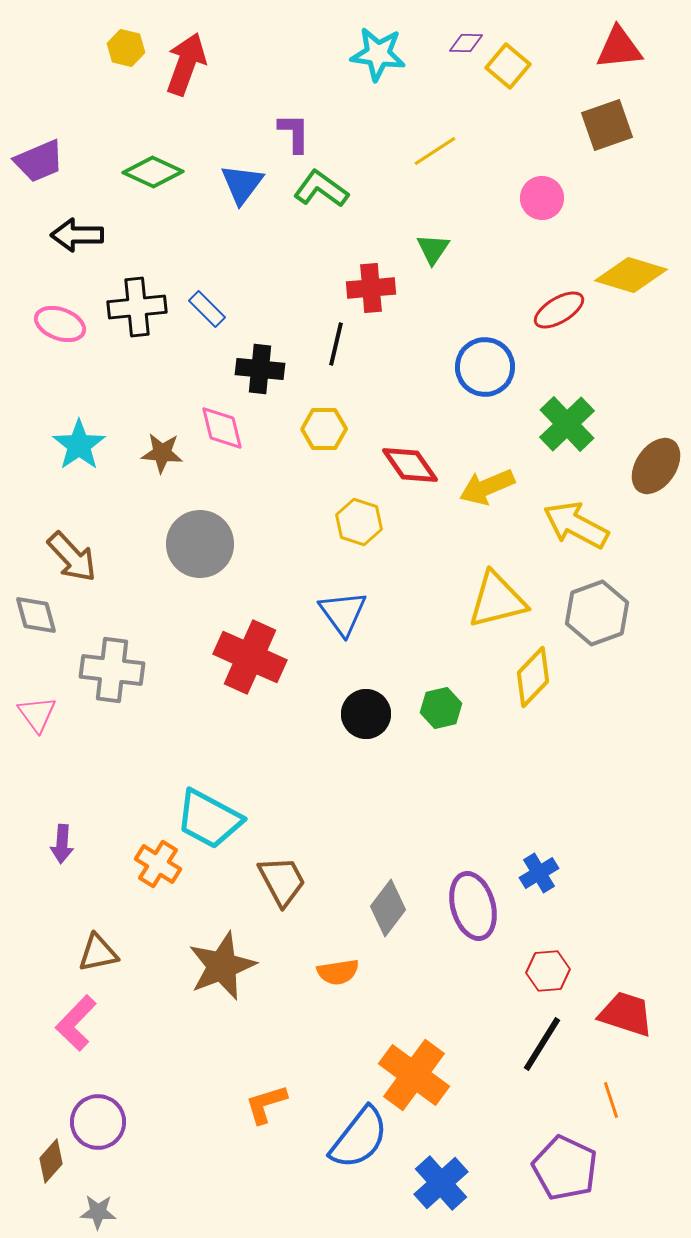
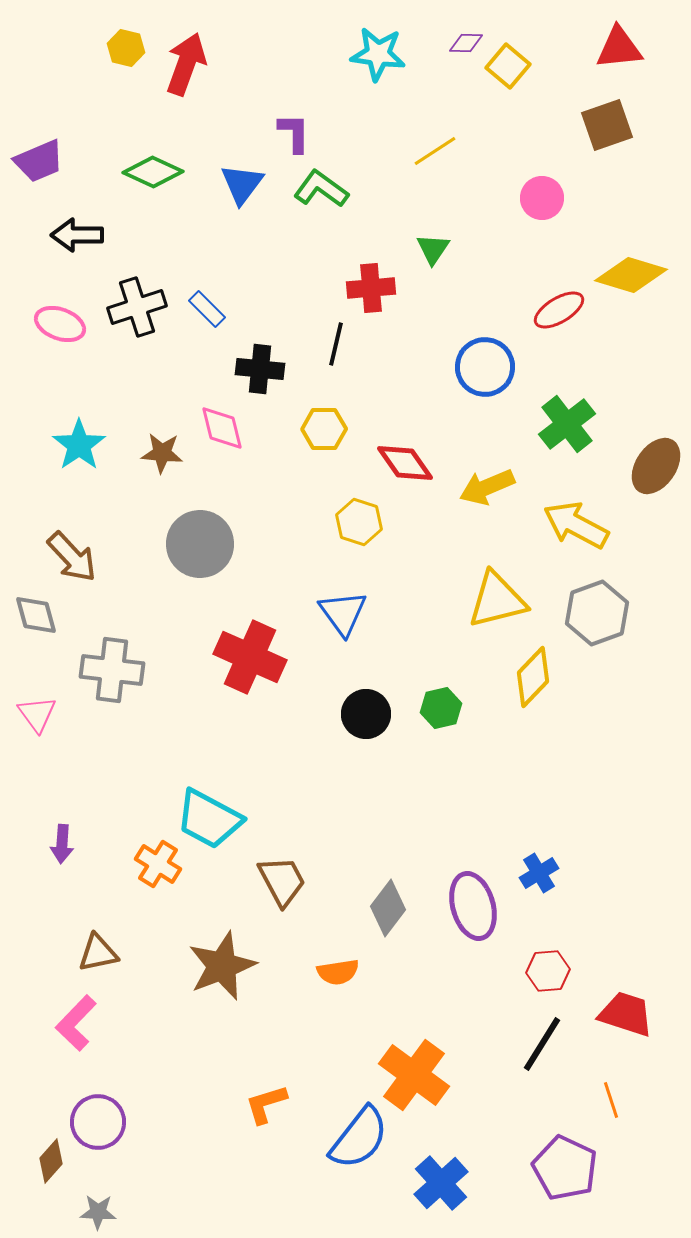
black cross at (137, 307): rotated 12 degrees counterclockwise
green cross at (567, 424): rotated 6 degrees clockwise
red diamond at (410, 465): moved 5 px left, 2 px up
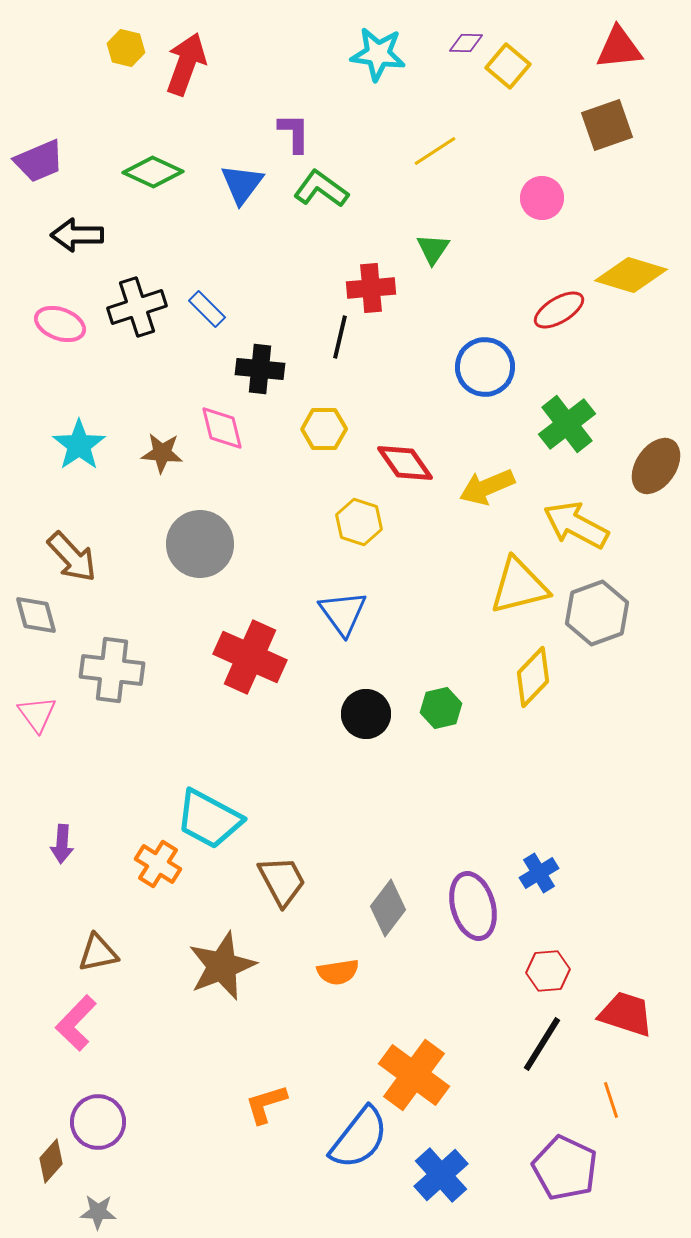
black line at (336, 344): moved 4 px right, 7 px up
yellow triangle at (497, 600): moved 22 px right, 14 px up
blue cross at (441, 1183): moved 8 px up
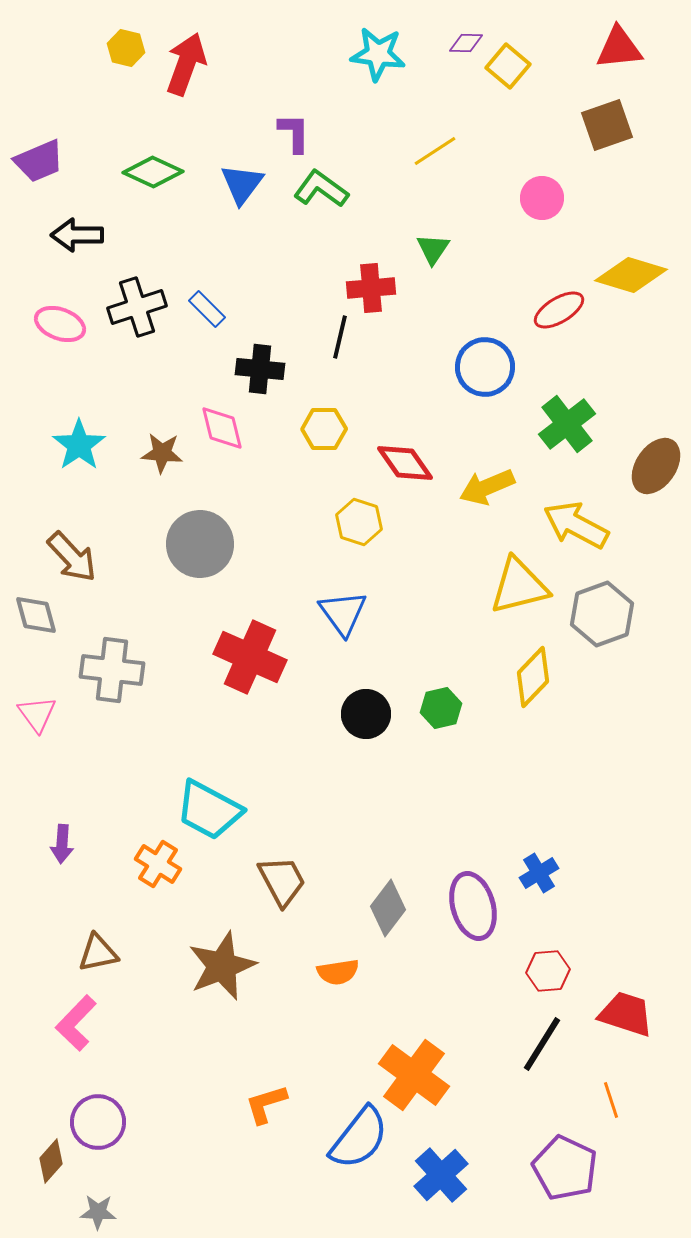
gray hexagon at (597, 613): moved 5 px right, 1 px down
cyan trapezoid at (209, 819): moved 9 px up
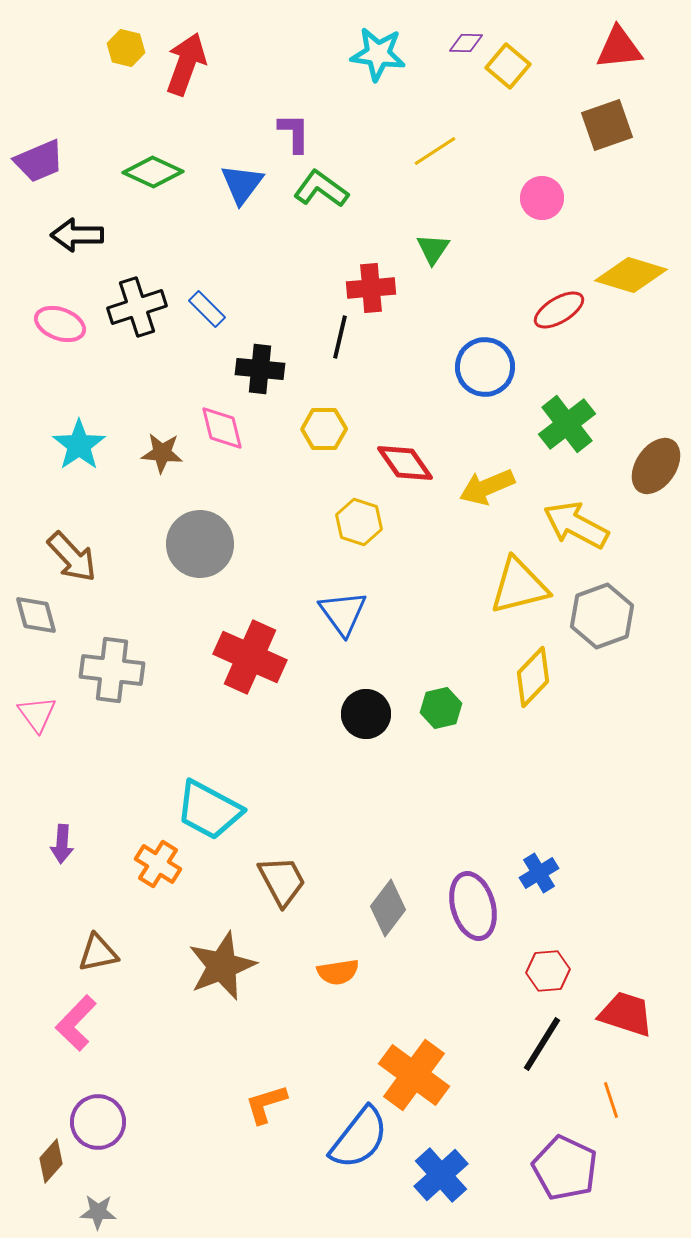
gray hexagon at (602, 614): moved 2 px down
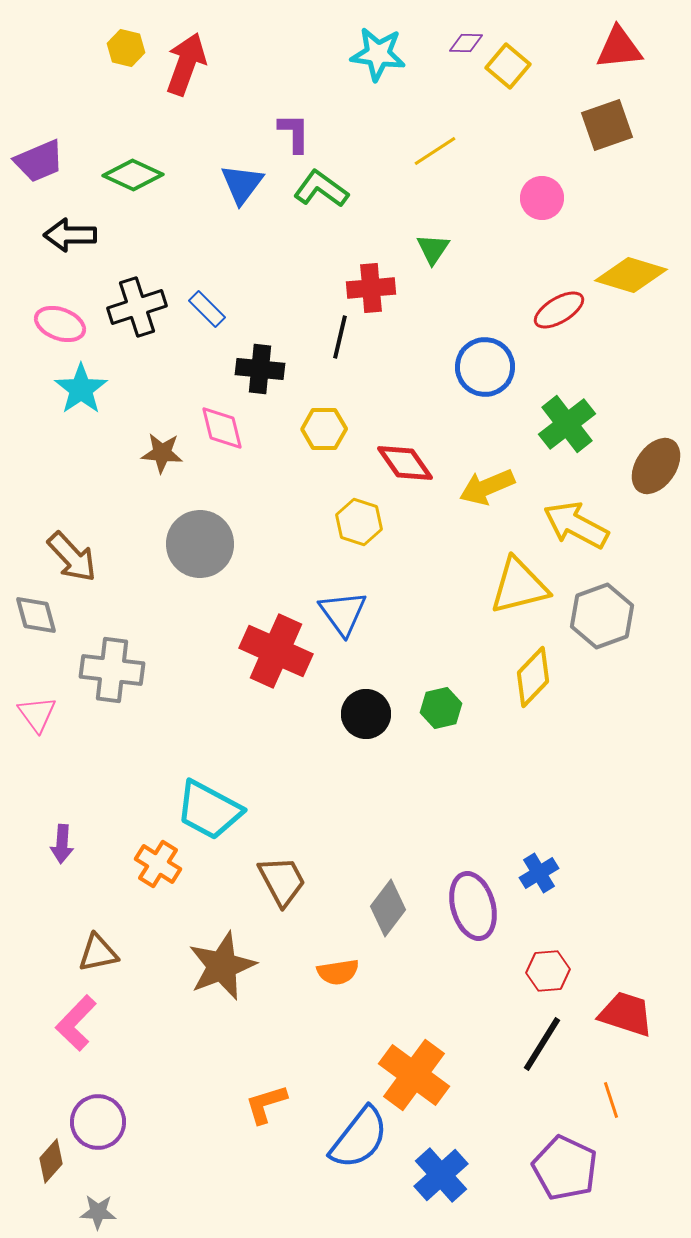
green diamond at (153, 172): moved 20 px left, 3 px down
black arrow at (77, 235): moved 7 px left
cyan star at (79, 445): moved 2 px right, 56 px up
red cross at (250, 657): moved 26 px right, 6 px up
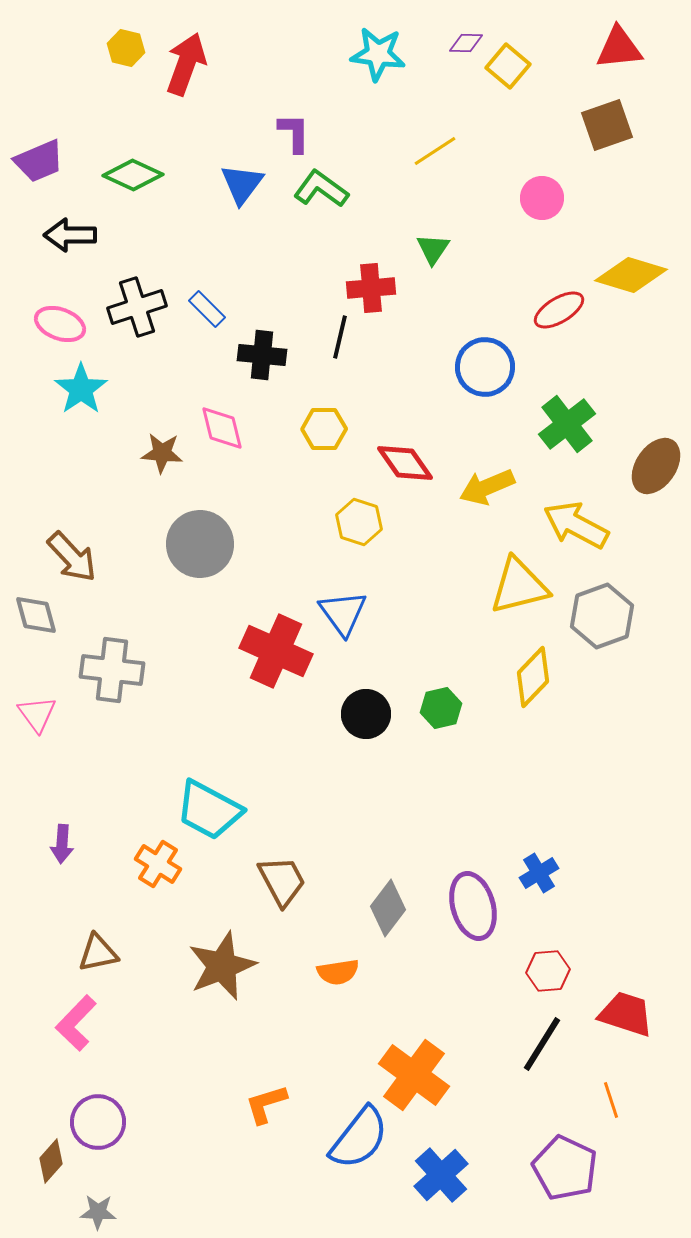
black cross at (260, 369): moved 2 px right, 14 px up
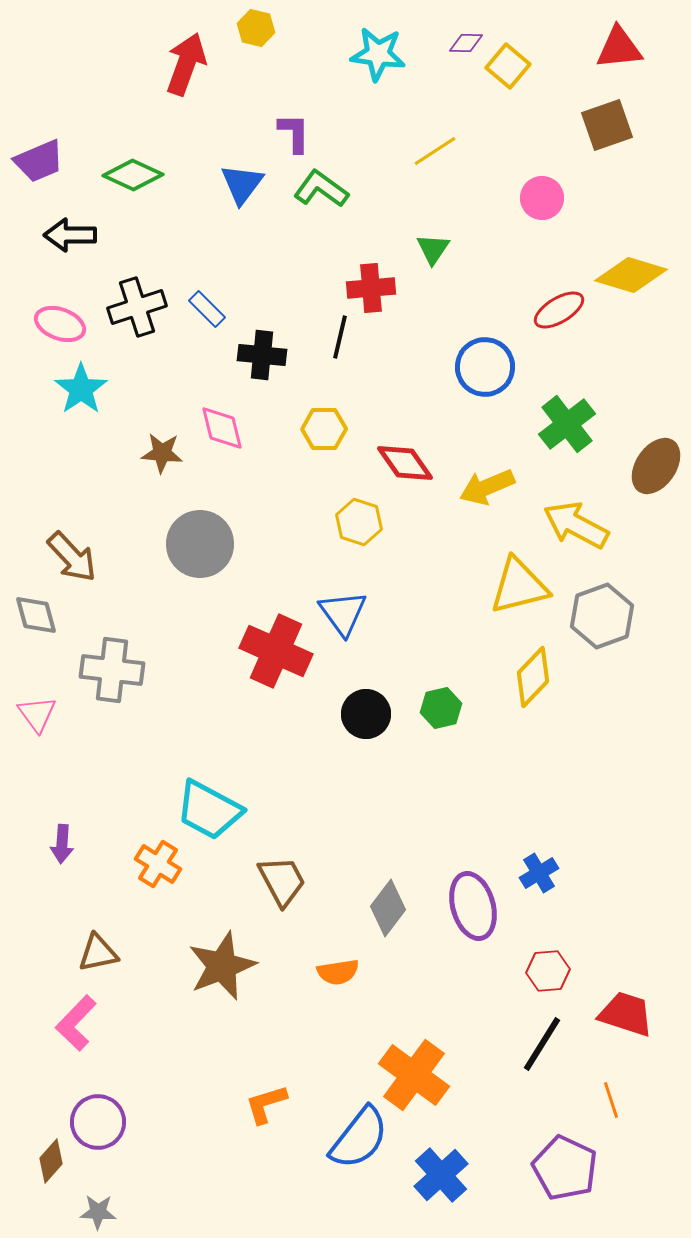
yellow hexagon at (126, 48): moved 130 px right, 20 px up
